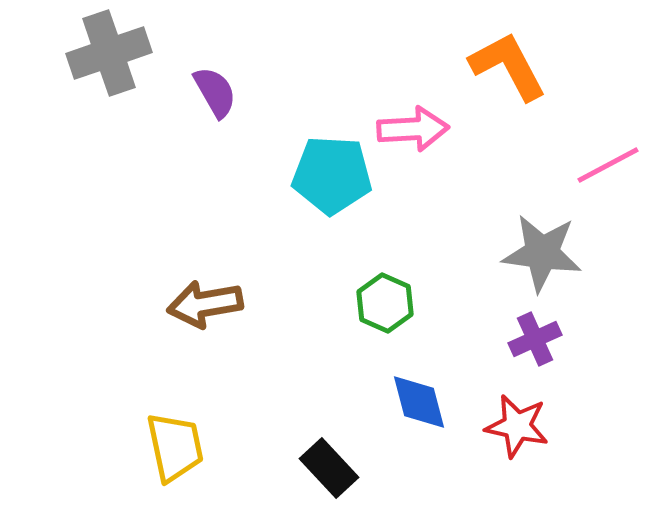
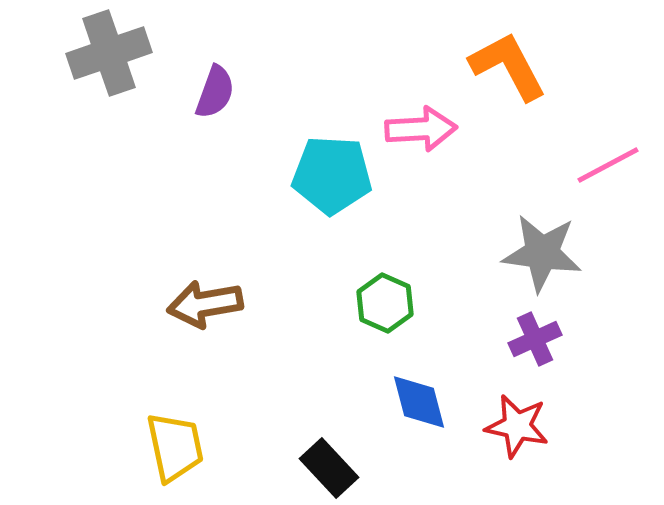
purple semicircle: rotated 50 degrees clockwise
pink arrow: moved 8 px right
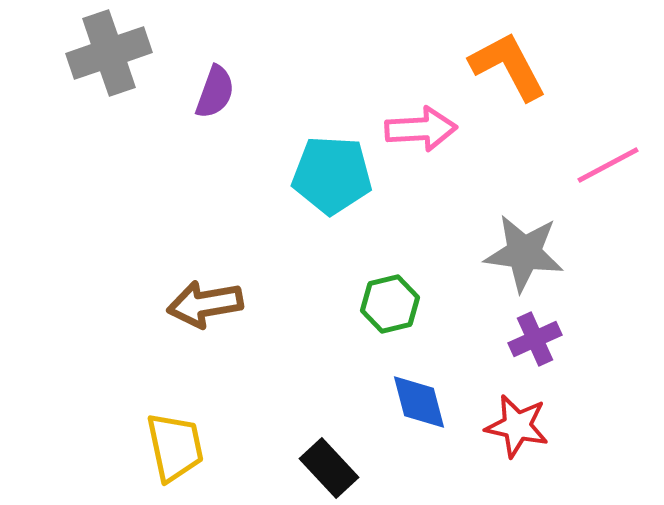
gray star: moved 18 px left
green hexagon: moved 5 px right, 1 px down; rotated 22 degrees clockwise
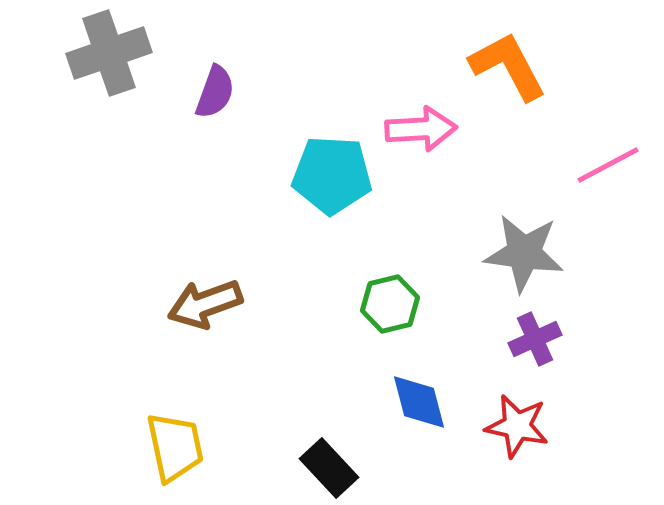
brown arrow: rotated 10 degrees counterclockwise
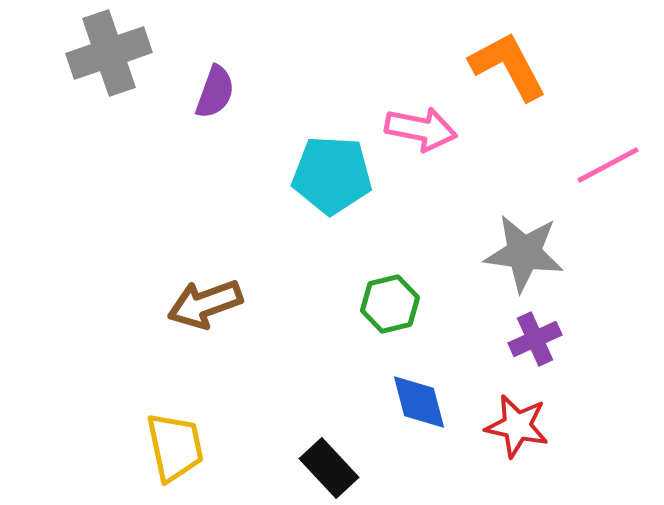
pink arrow: rotated 14 degrees clockwise
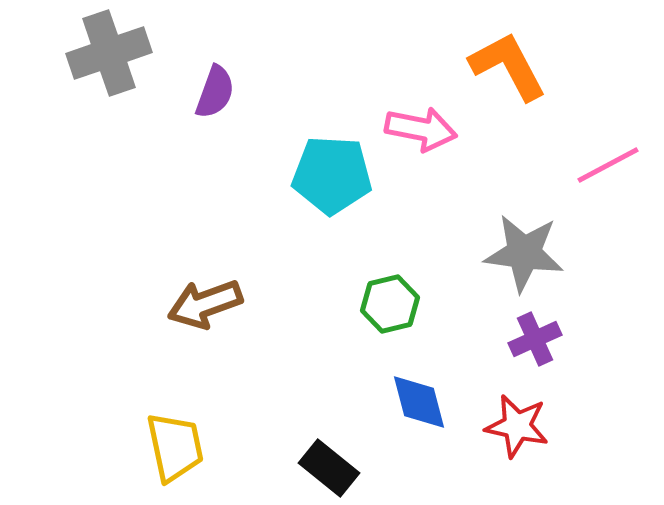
black rectangle: rotated 8 degrees counterclockwise
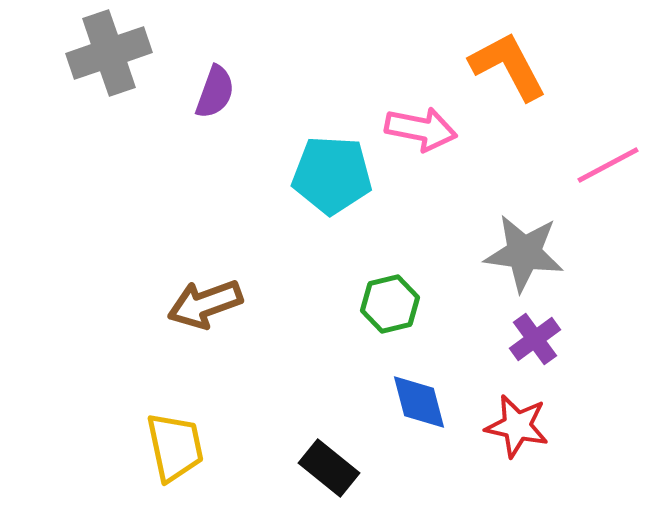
purple cross: rotated 12 degrees counterclockwise
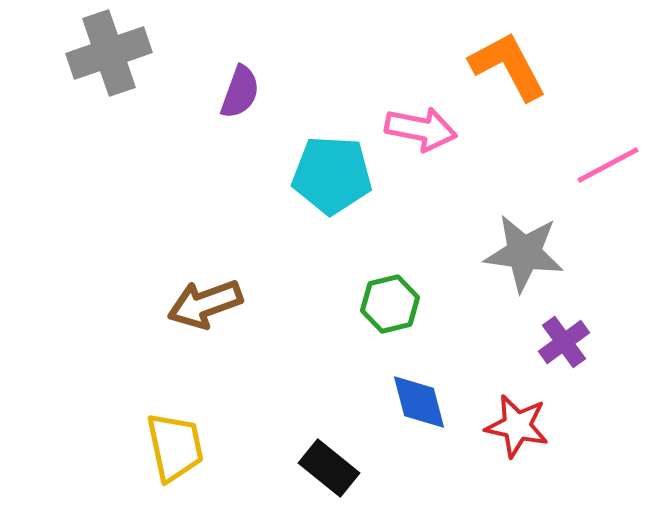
purple semicircle: moved 25 px right
purple cross: moved 29 px right, 3 px down
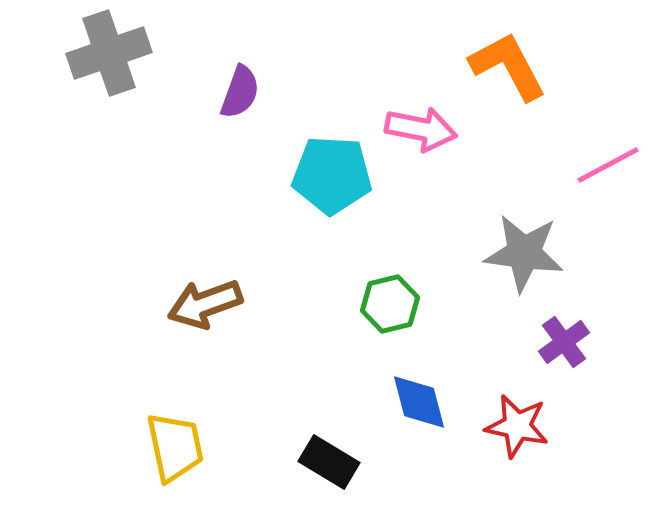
black rectangle: moved 6 px up; rotated 8 degrees counterclockwise
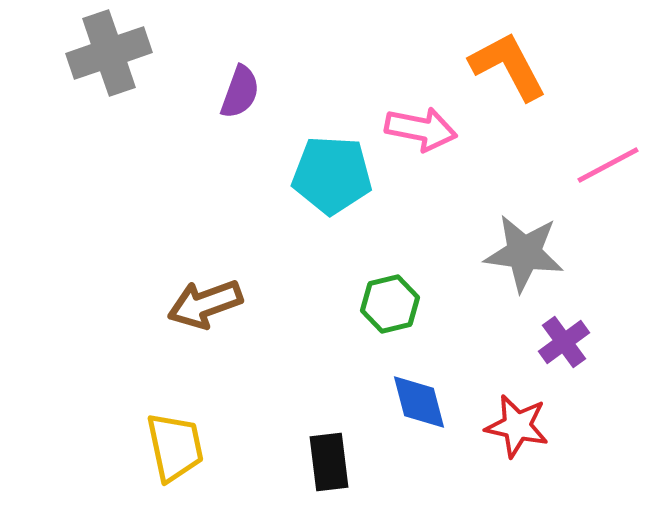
black rectangle: rotated 52 degrees clockwise
